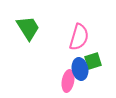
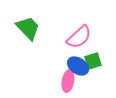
green trapezoid: rotated 12 degrees counterclockwise
pink semicircle: rotated 32 degrees clockwise
blue ellipse: moved 2 px left, 3 px up; rotated 45 degrees counterclockwise
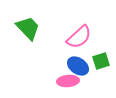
green square: moved 8 px right
pink ellipse: rotated 75 degrees clockwise
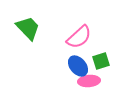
blue ellipse: rotated 15 degrees clockwise
pink ellipse: moved 21 px right
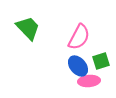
pink semicircle: rotated 20 degrees counterclockwise
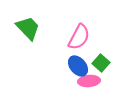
green square: moved 2 px down; rotated 30 degrees counterclockwise
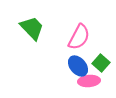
green trapezoid: moved 4 px right
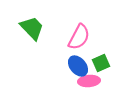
green square: rotated 24 degrees clockwise
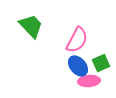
green trapezoid: moved 1 px left, 2 px up
pink semicircle: moved 2 px left, 3 px down
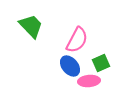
blue ellipse: moved 8 px left
